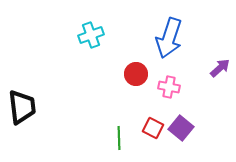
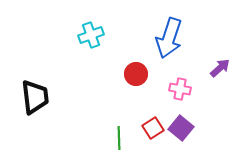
pink cross: moved 11 px right, 2 px down
black trapezoid: moved 13 px right, 10 px up
red square: rotated 30 degrees clockwise
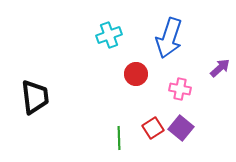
cyan cross: moved 18 px right
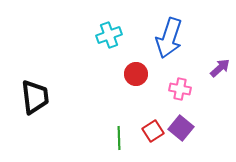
red square: moved 3 px down
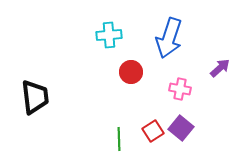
cyan cross: rotated 15 degrees clockwise
red circle: moved 5 px left, 2 px up
green line: moved 1 px down
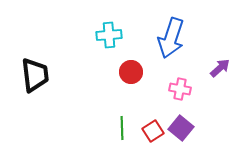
blue arrow: moved 2 px right
black trapezoid: moved 22 px up
green line: moved 3 px right, 11 px up
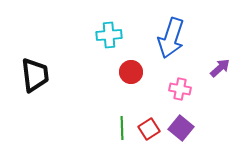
red square: moved 4 px left, 2 px up
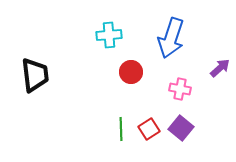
green line: moved 1 px left, 1 px down
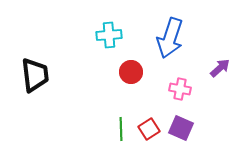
blue arrow: moved 1 px left
purple square: rotated 15 degrees counterclockwise
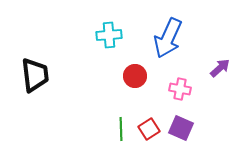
blue arrow: moved 2 px left; rotated 6 degrees clockwise
red circle: moved 4 px right, 4 px down
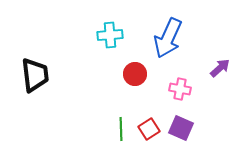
cyan cross: moved 1 px right
red circle: moved 2 px up
